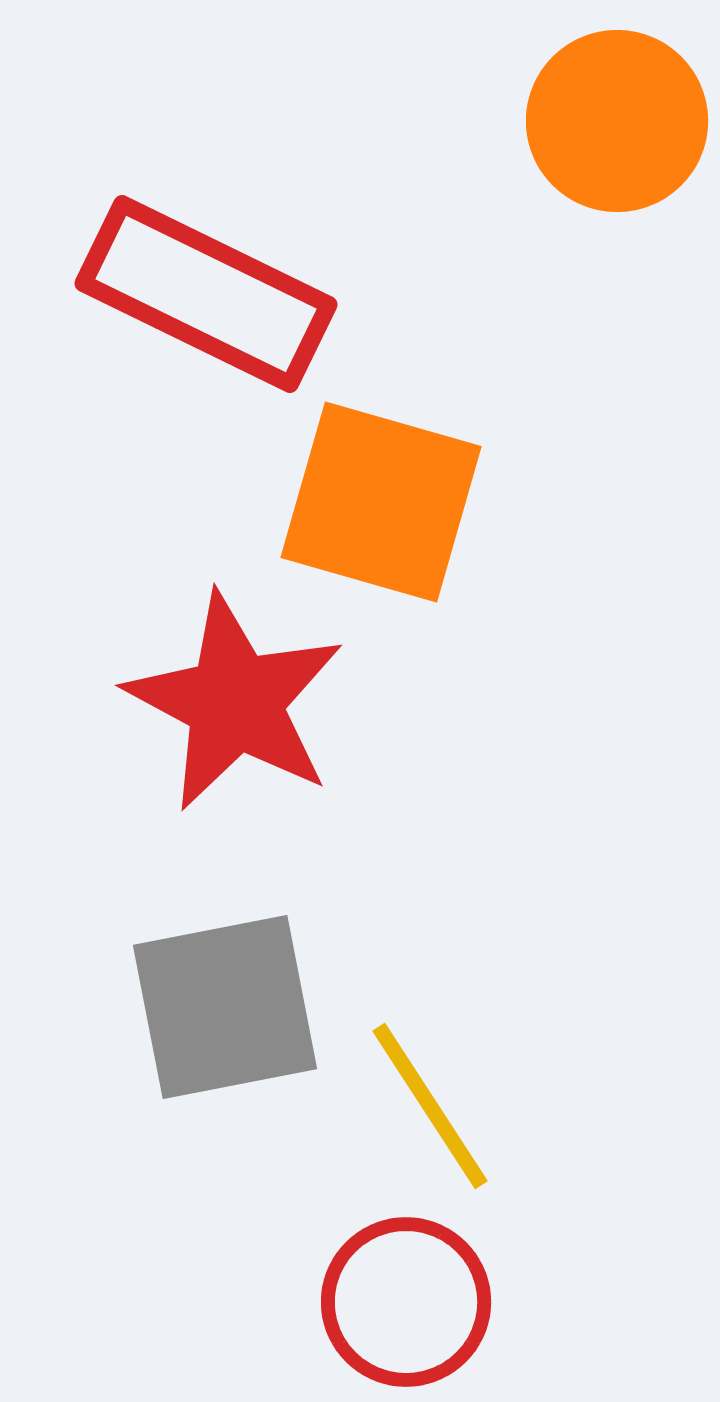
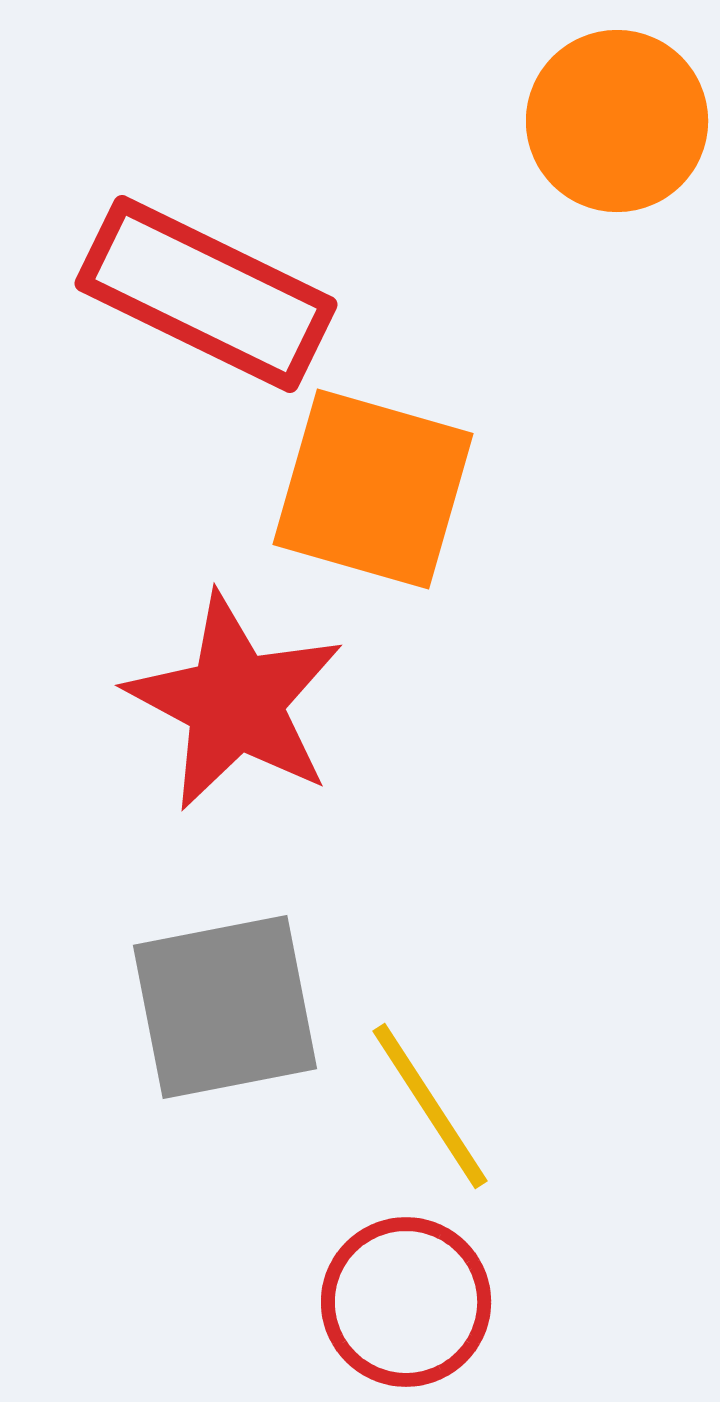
orange square: moved 8 px left, 13 px up
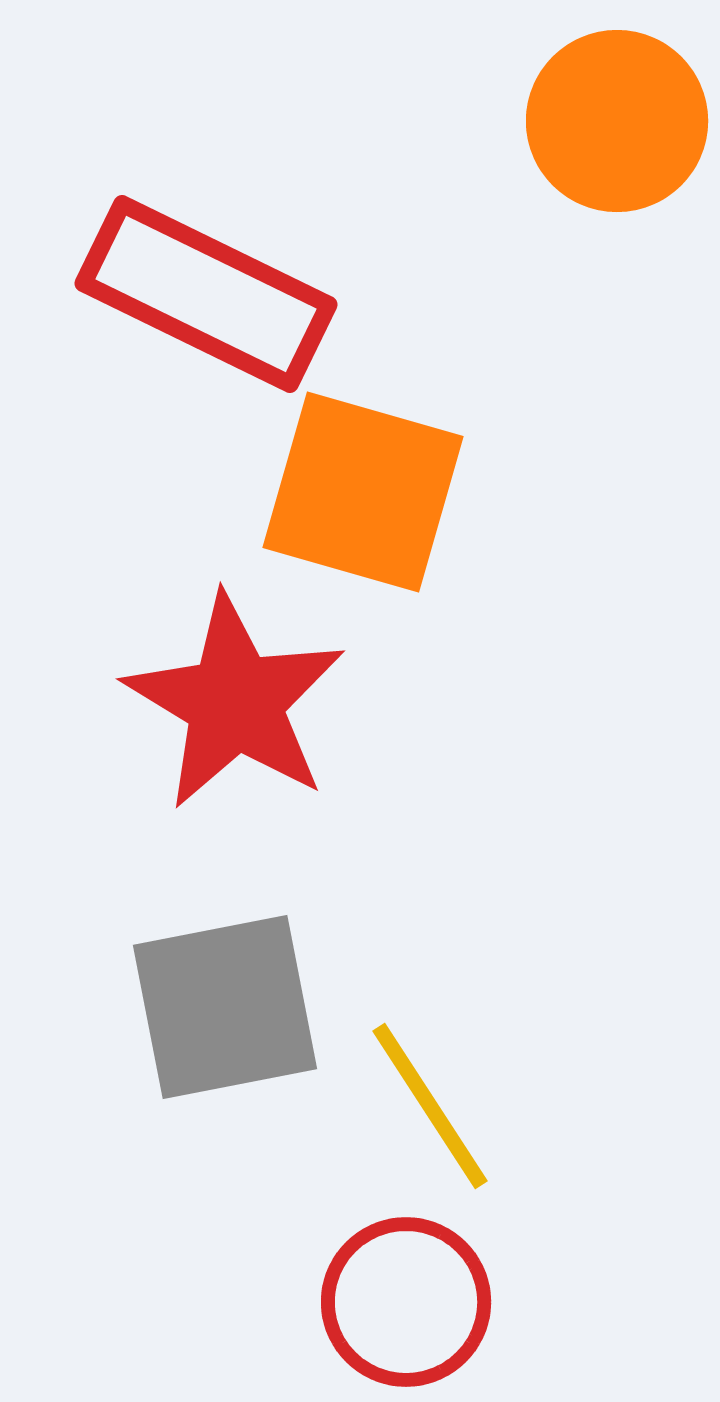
orange square: moved 10 px left, 3 px down
red star: rotated 3 degrees clockwise
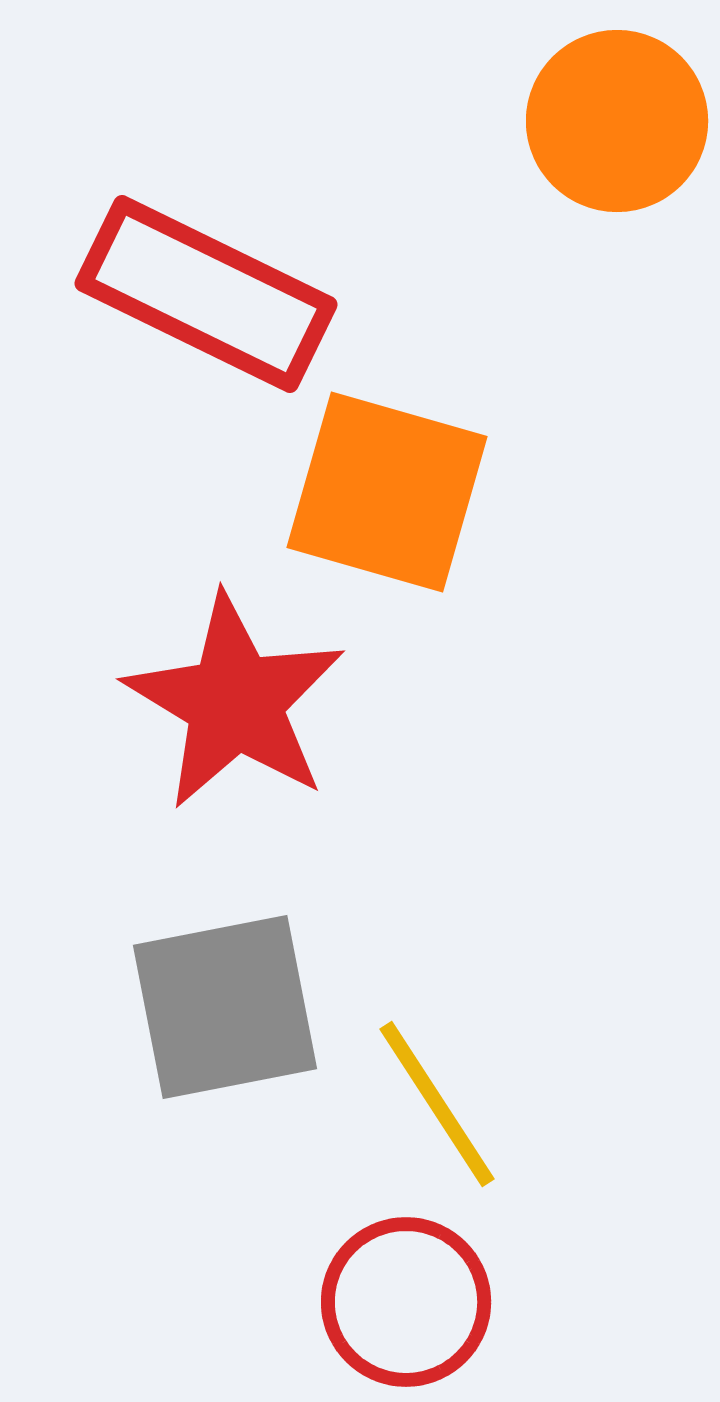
orange square: moved 24 px right
yellow line: moved 7 px right, 2 px up
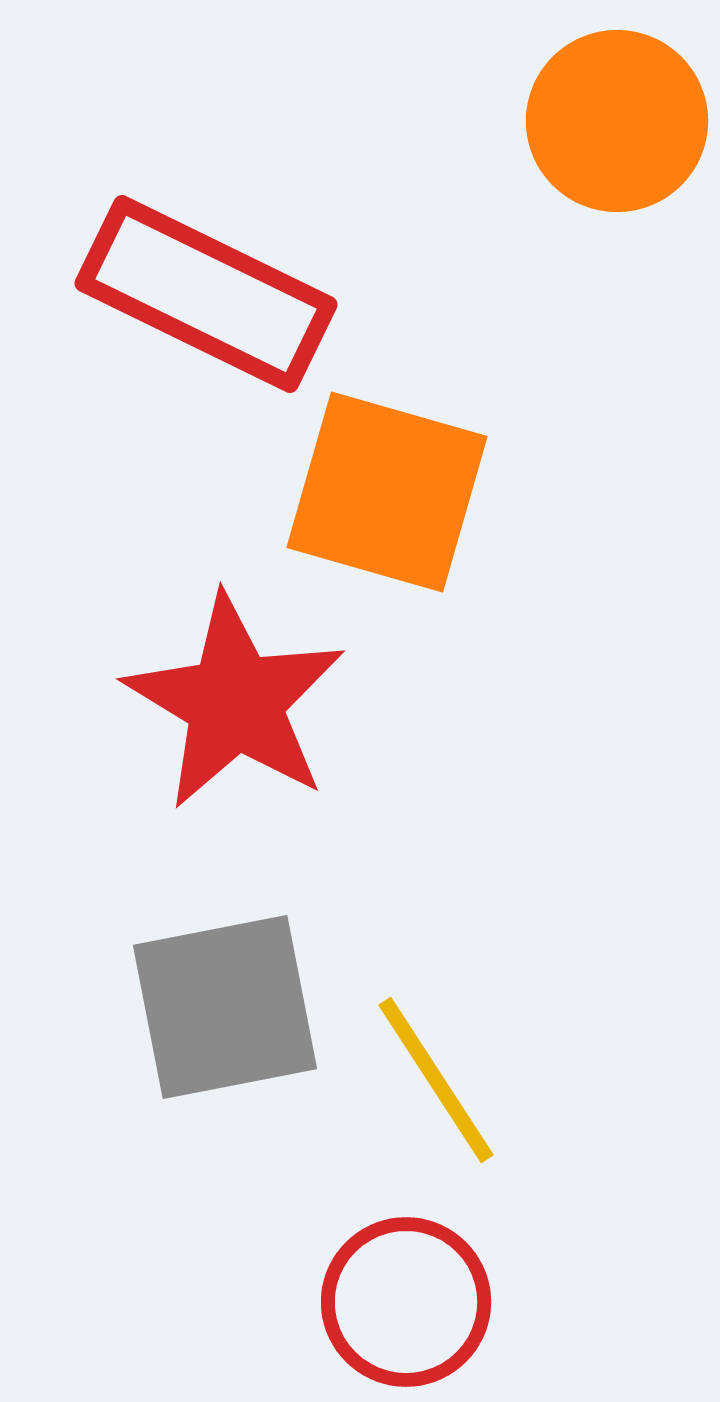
yellow line: moved 1 px left, 24 px up
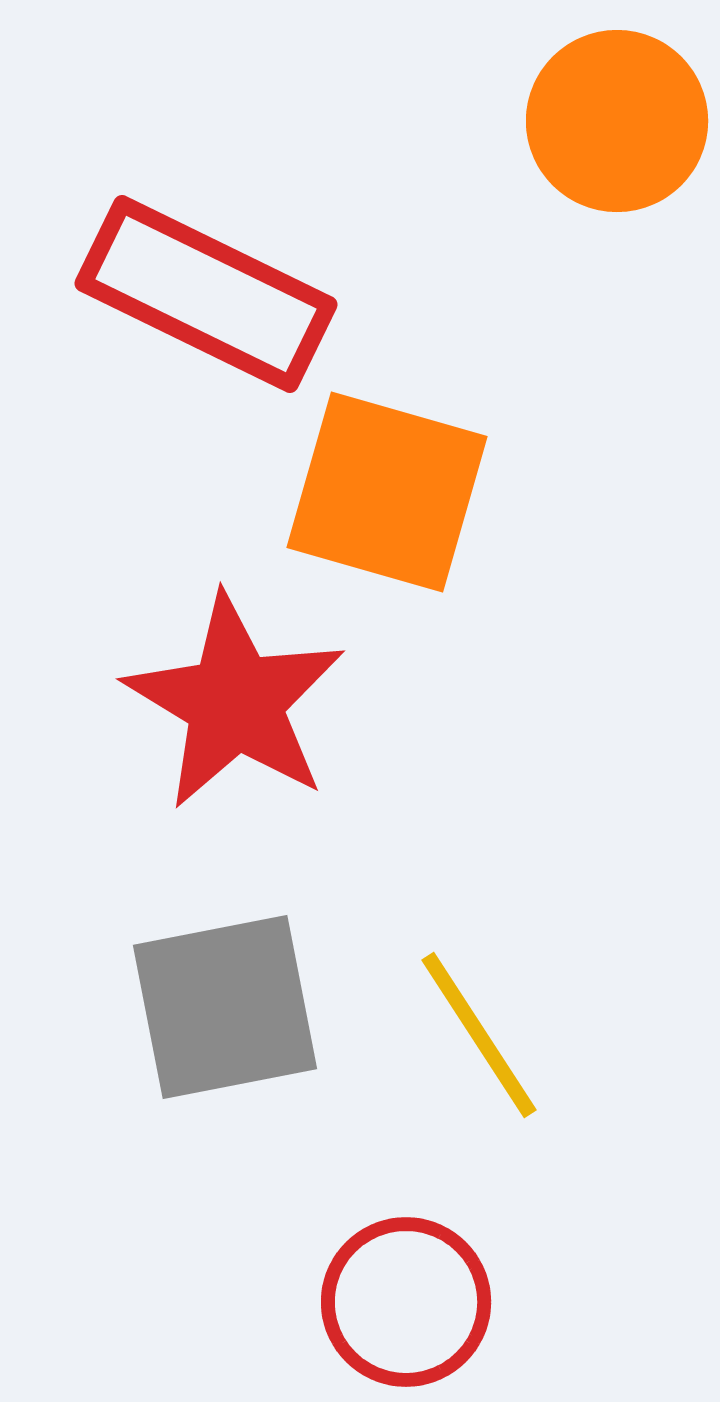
yellow line: moved 43 px right, 45 px up
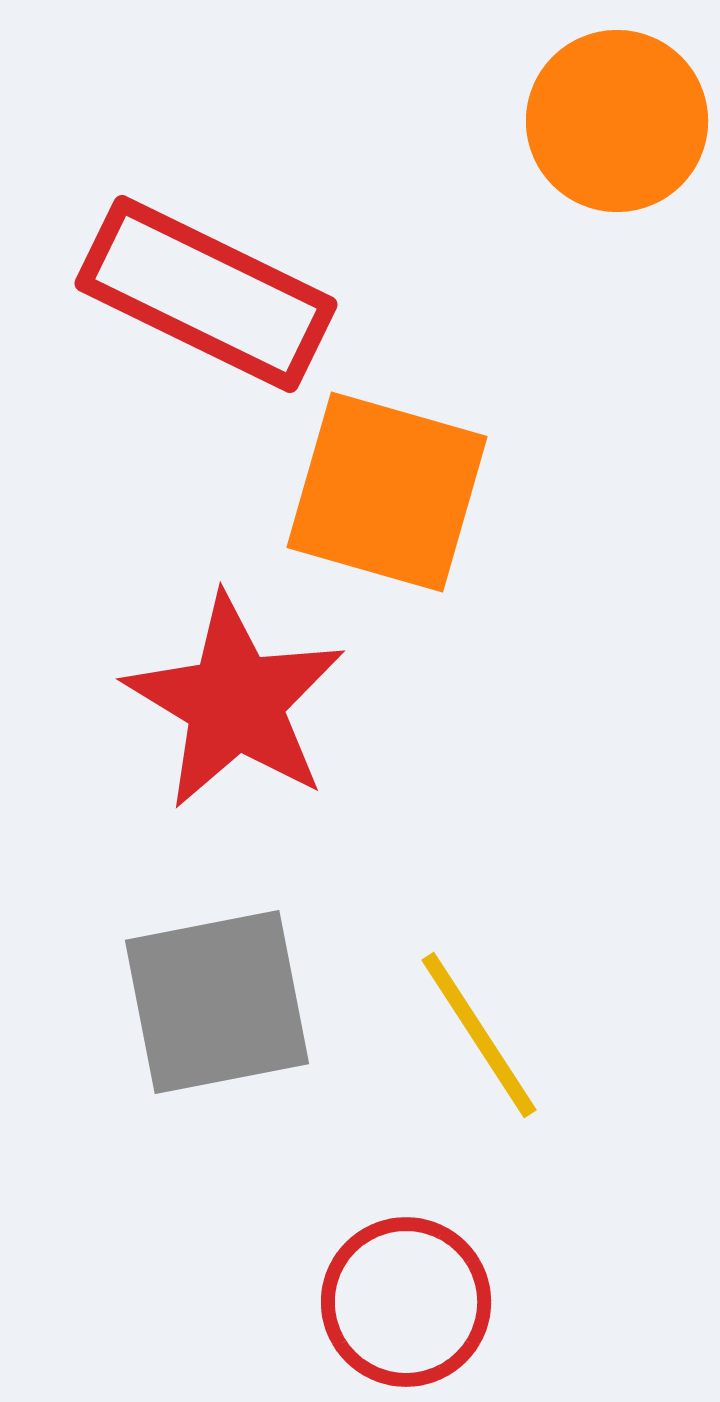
gray square: moved 8 px left, 5 px up
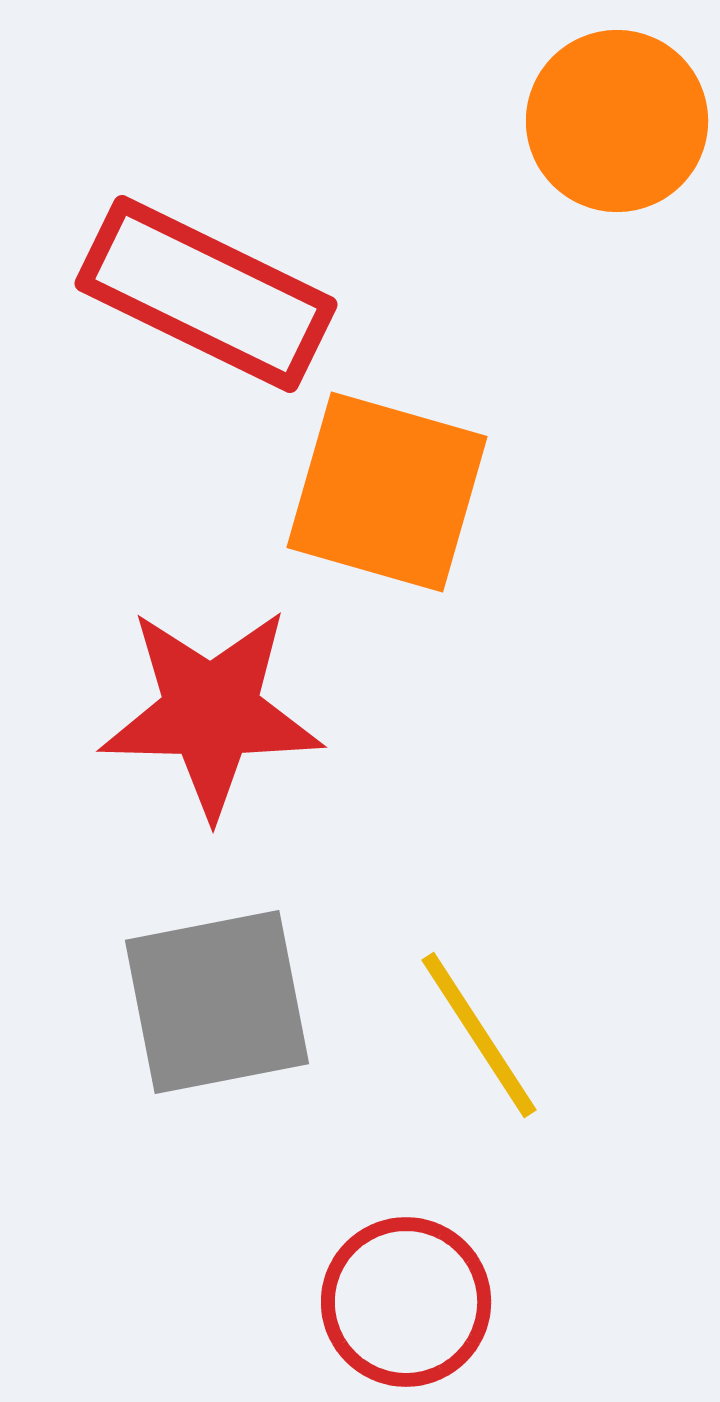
red star: moved 24 px left, 10 px down; rotated 30 degrees counterclockwise
